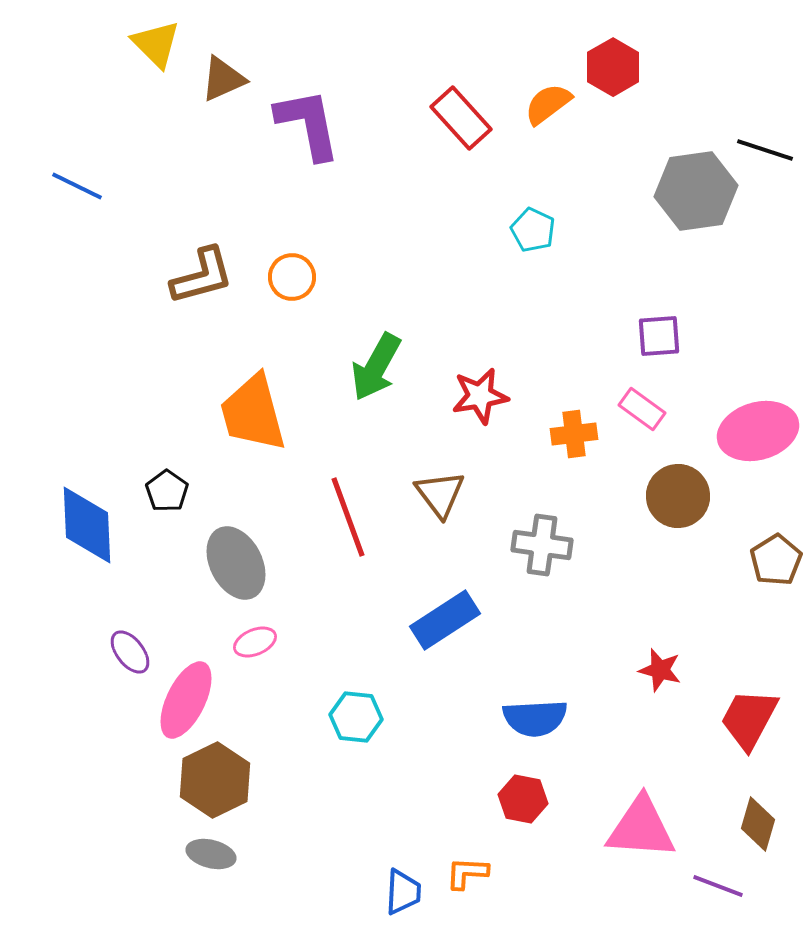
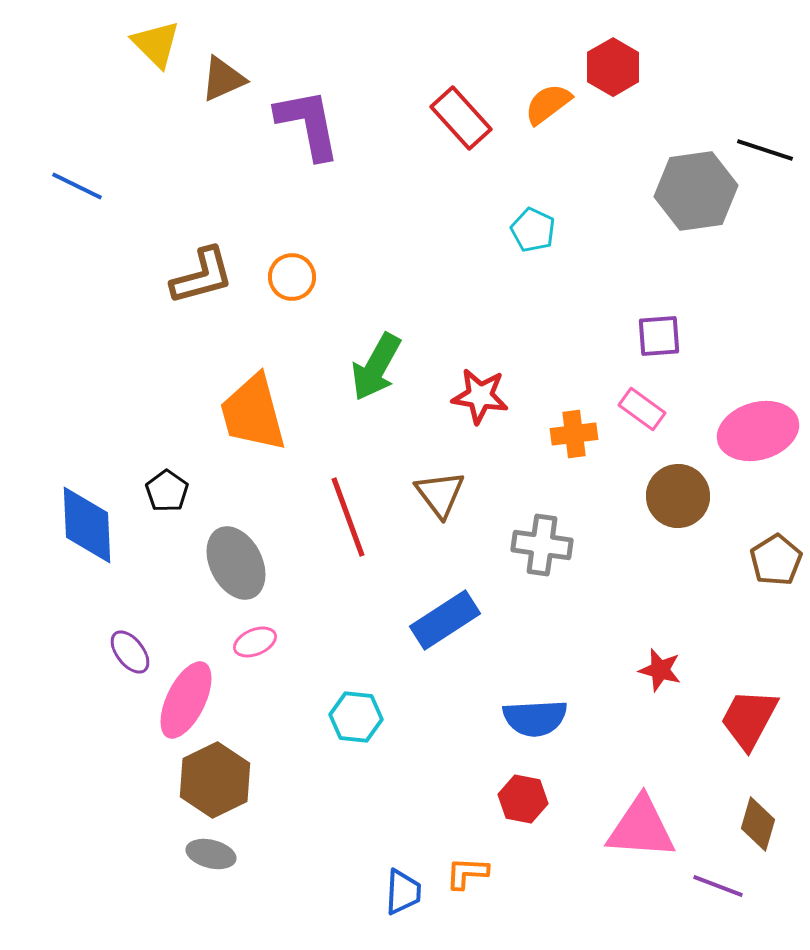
red star at (480, 396): rotated 18 degrees clockwise
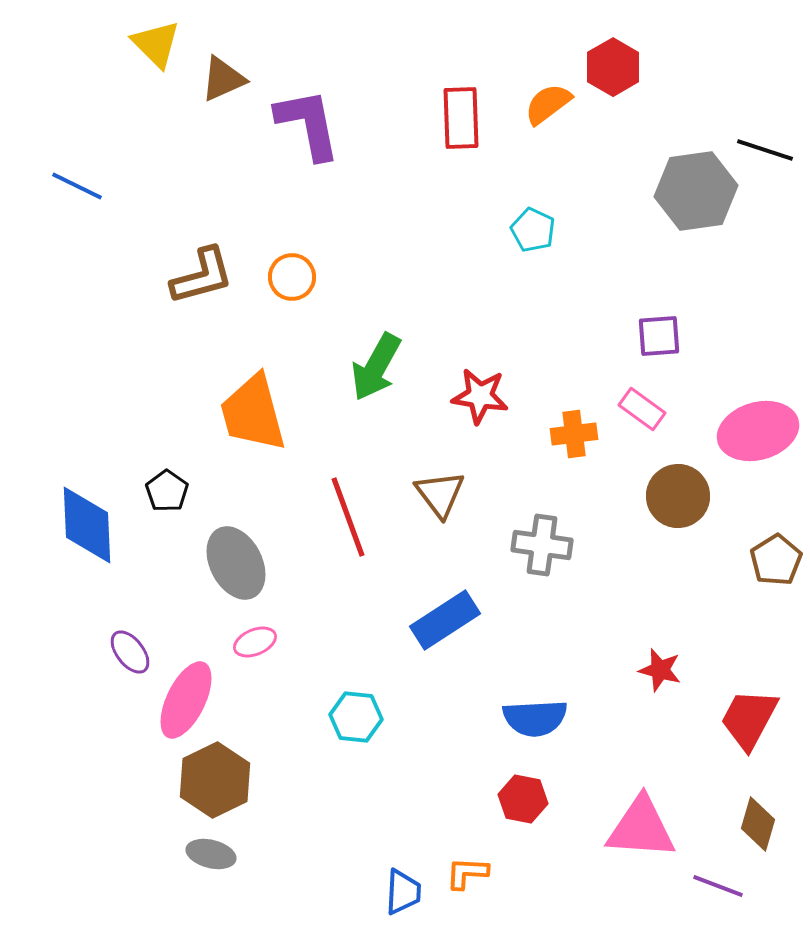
red rectangle at (461, 118): rotated 40 degrees clockwise
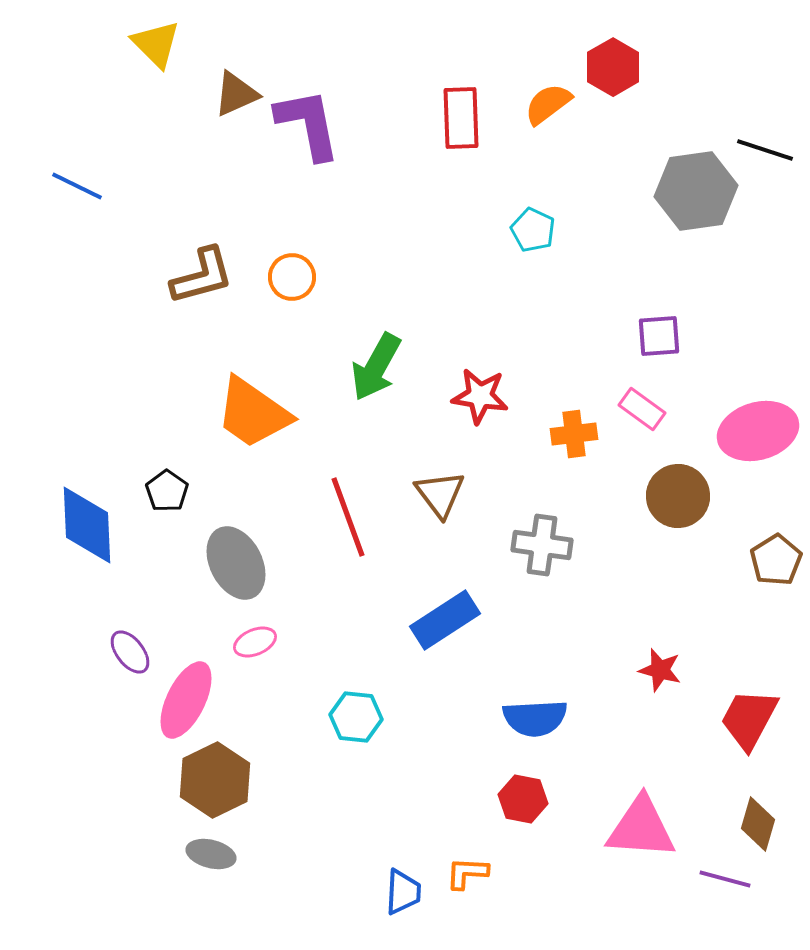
brown triangle at (223, 79): moved 13 px right, 15 px down
orange trapezoid at (253, 413): rotated 40 degrees counterclockwise
purple line at (718, 886): moved 7 px right, 7 px up; rotated 6 degrees counterclockwise
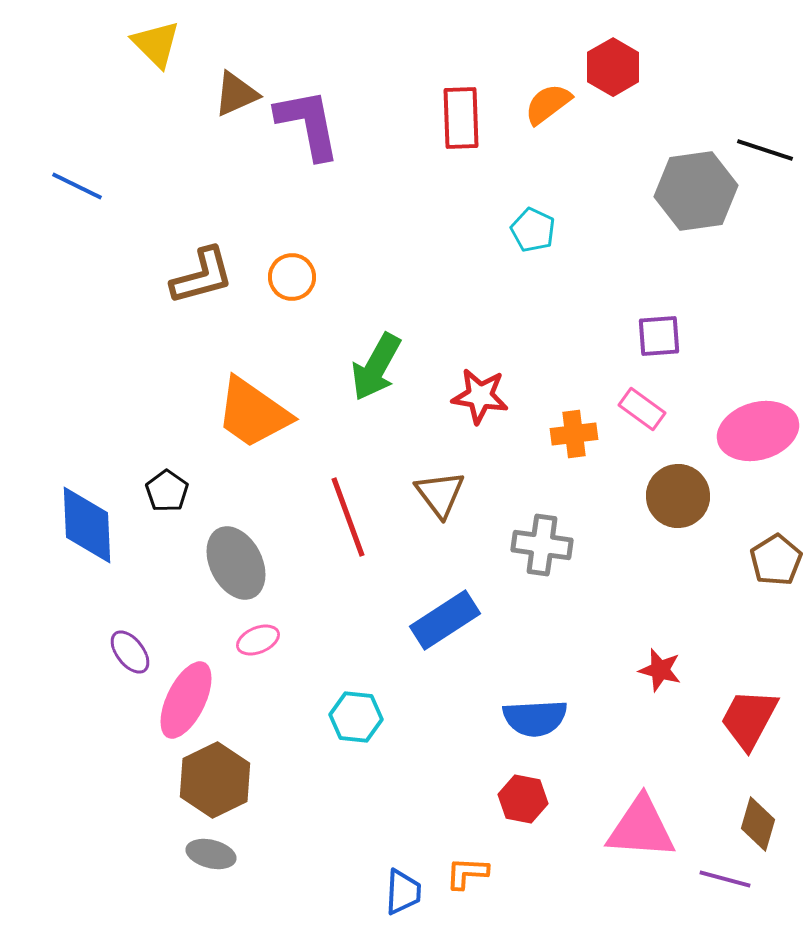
pink ellipse at (255, 642): moved 3 px right, 2 px up
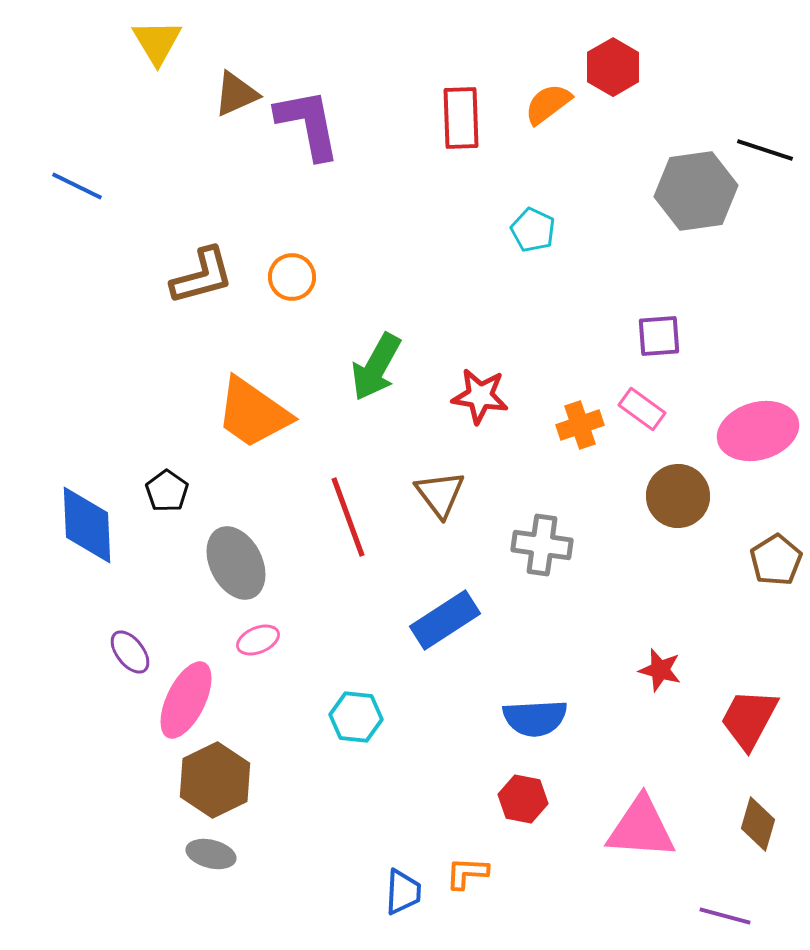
yellow triangle at (156, 44): moved 1 px right, 2 px up; rotated 14 degrees clockwise
orange cross at (574, 434): moved 6 px right, 9 px up; rotated 12 degrees counterclockwise
purple line at (725, 879): moved 37 px down
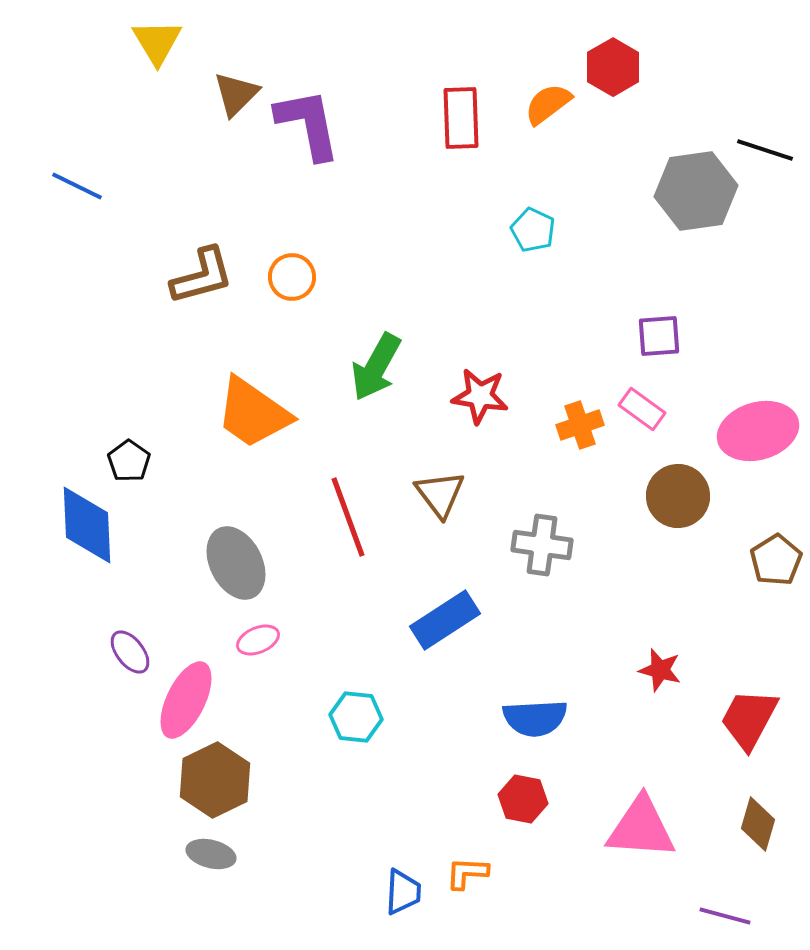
brown triangle at (236, 94): rotated 21 degrees counterclockwise
black pentagon at (167, 491): moved 38 px left, 30 px up
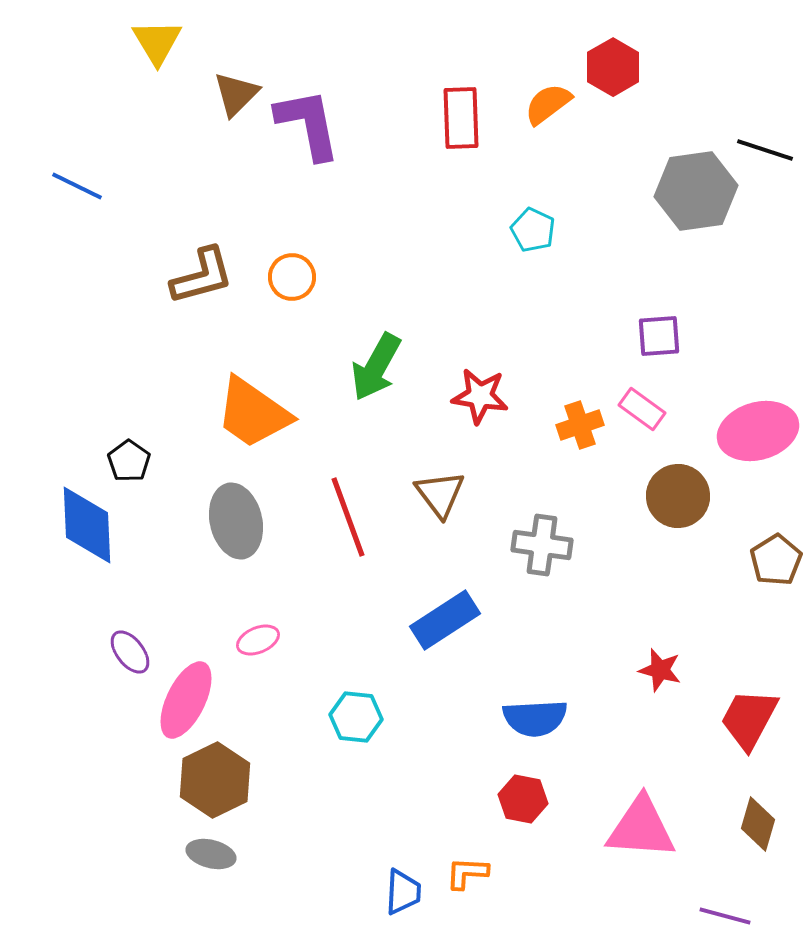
gray ellipse at (236, 563): moved 42 px up; rotated 14 degrees clockwise
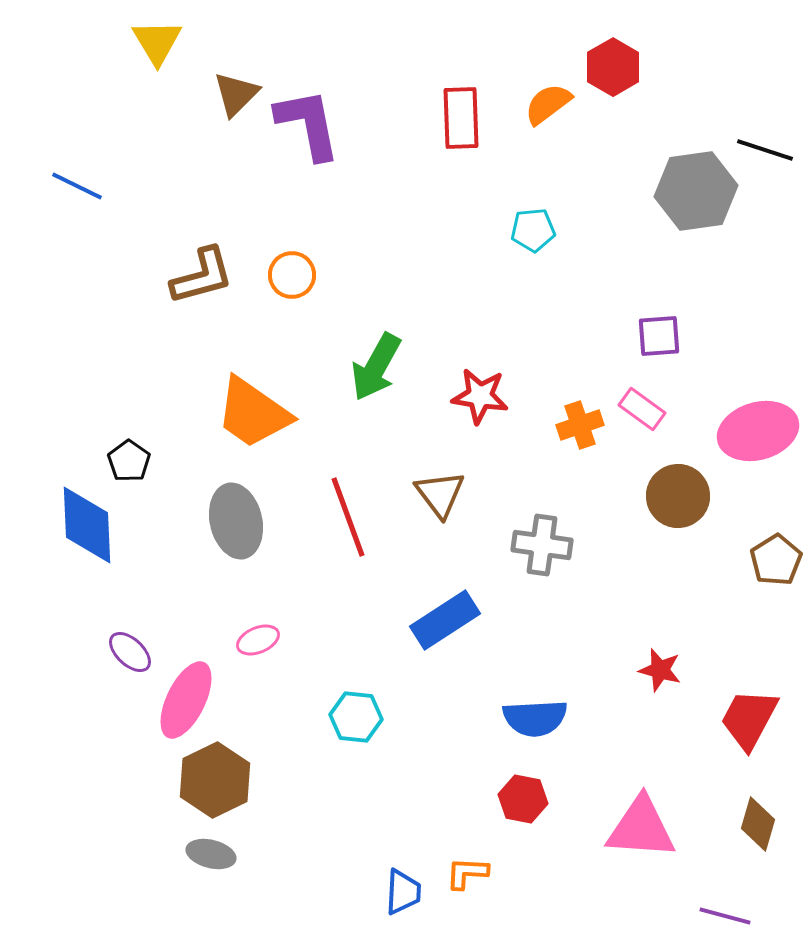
cyan pentagon at (533, 230): rotated 30 degrees counterclockwise
orange circle at (292, 277): moved 2 px up
purple ellipse at (130, 652): rotated 9 degrees counterclockwise
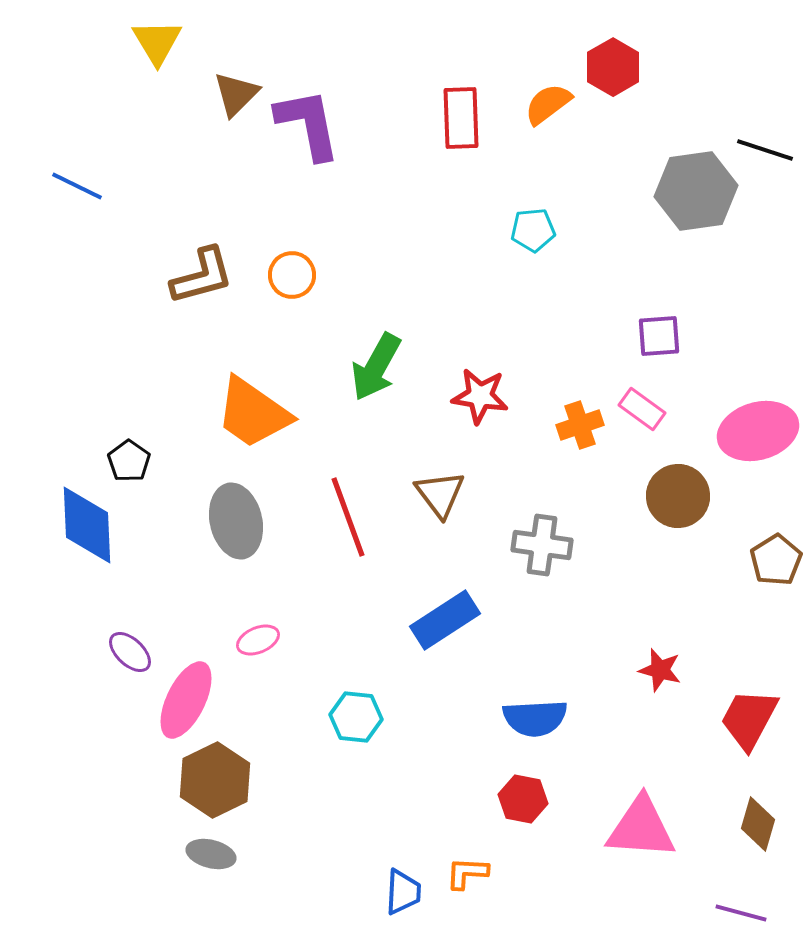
purple line at (725, 916): moved 16 px right, 3 px up
